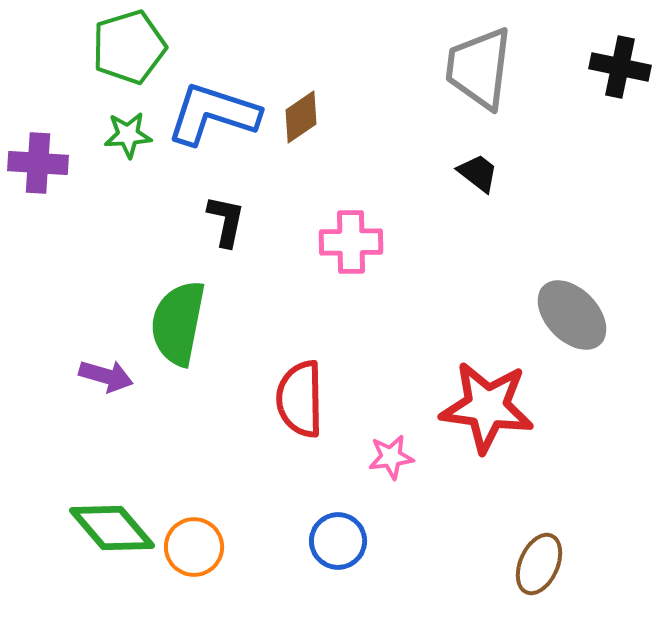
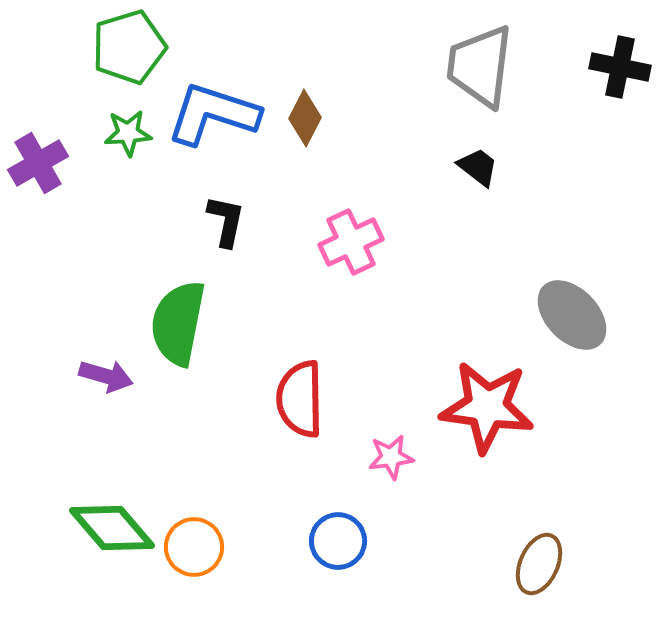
gray trapezoid: moved 1 px right, 2 px up
brown diamond: moved 4 px right, 1 px down; rotated 28 degrees counterclockwise
green star: moved 2 px up
purple cross: rotated 34 degrees counterclockwise
black trapezoid: moved 6 px up
pink cross: rotated 24 degrees counterclockwise
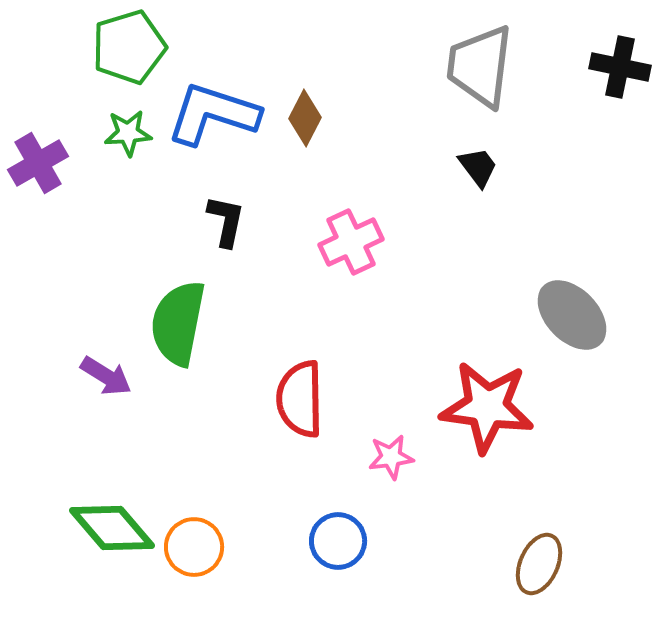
black trapezoid: rotated 15 degrees clockwise
purple arrow: rotated 16 degrees clockwise
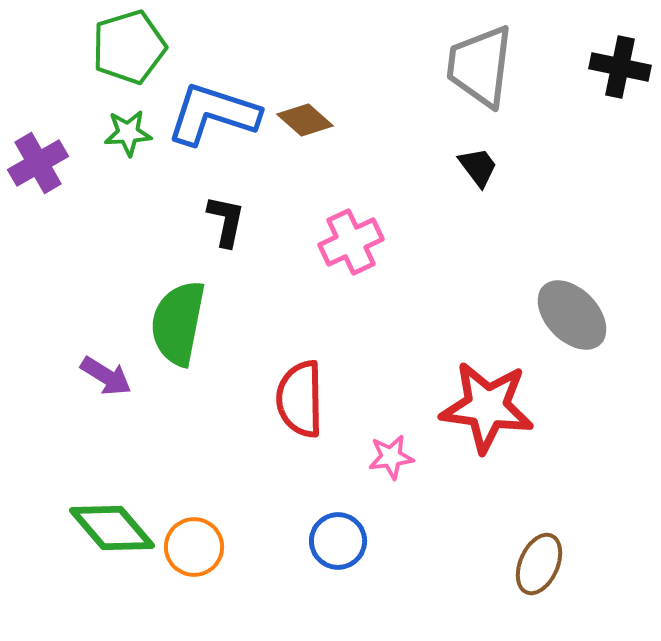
brown diamond: moved 2 px down; rotated 76 degrees counterclockwise
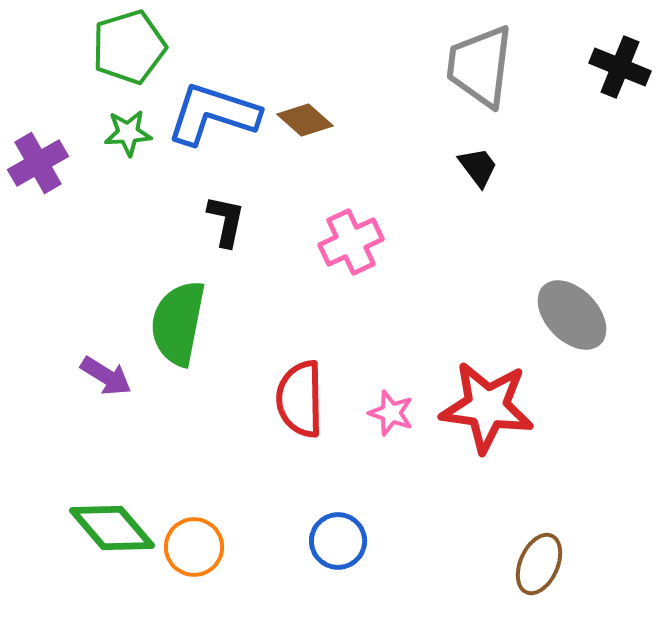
black cross: rotated 10 degrees clockwise
pink star: moved 44 px up; rotated 27 degrees clockwise
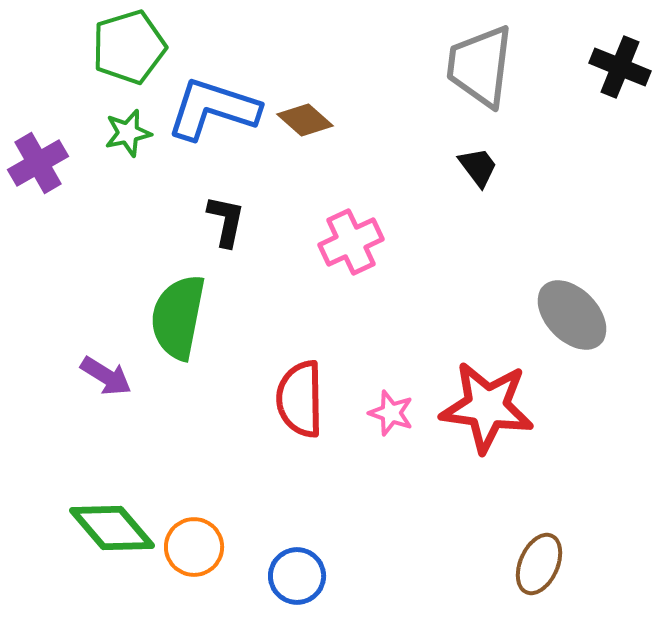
blue L-shape: moved 5 px up
green star: rotated 9 degrees counterclockwise
green semicircle: moved 6 px up
blue circle: moved 41 px left, 35 px down
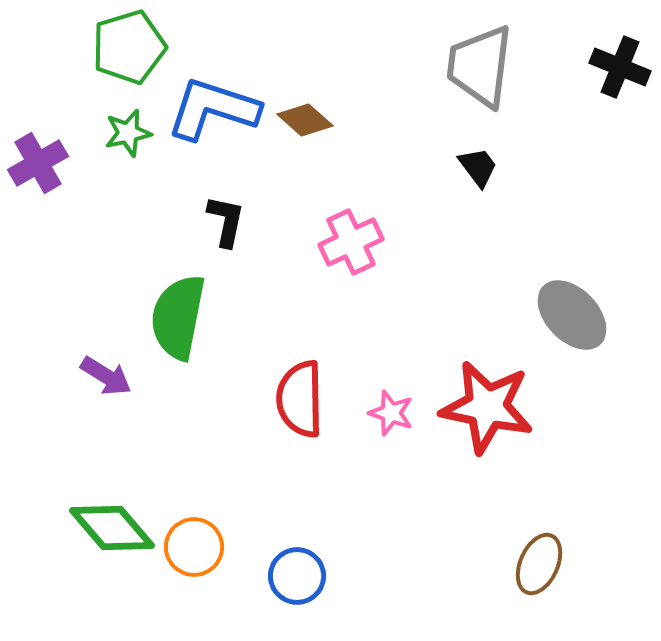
red star: rotated 4 degrees clockwise
